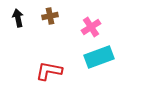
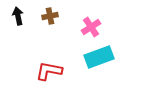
black arrow: moved 2 px up
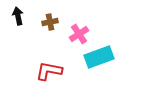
brown cross: moved 6 px down
pink cross: moved 12 px left, 7 px down
